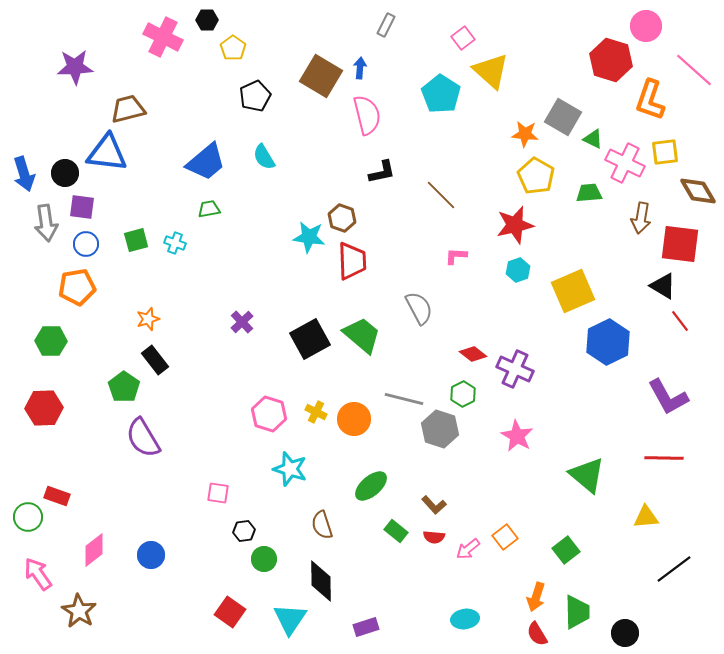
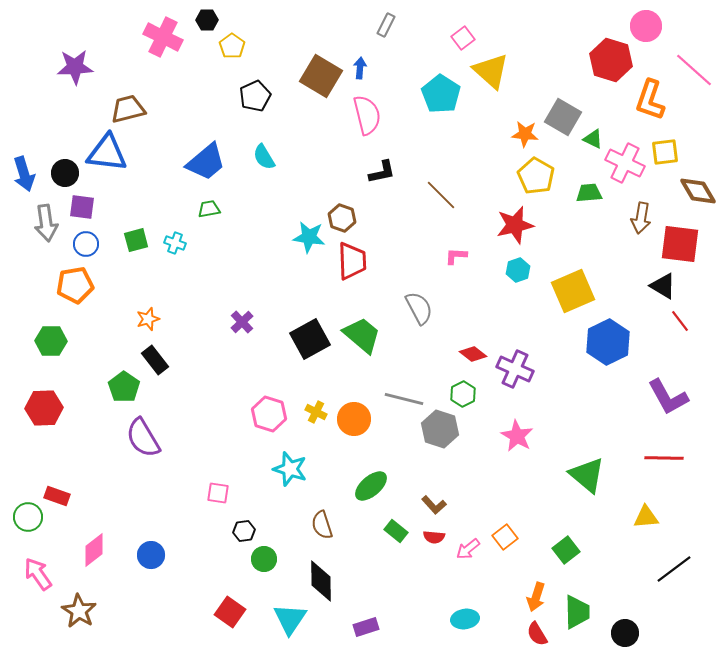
yellow pentagon at (233, 48): moved 1 px left, 2 px up
orange pentagon at (77, 287): moved 2 px left, 2 px up
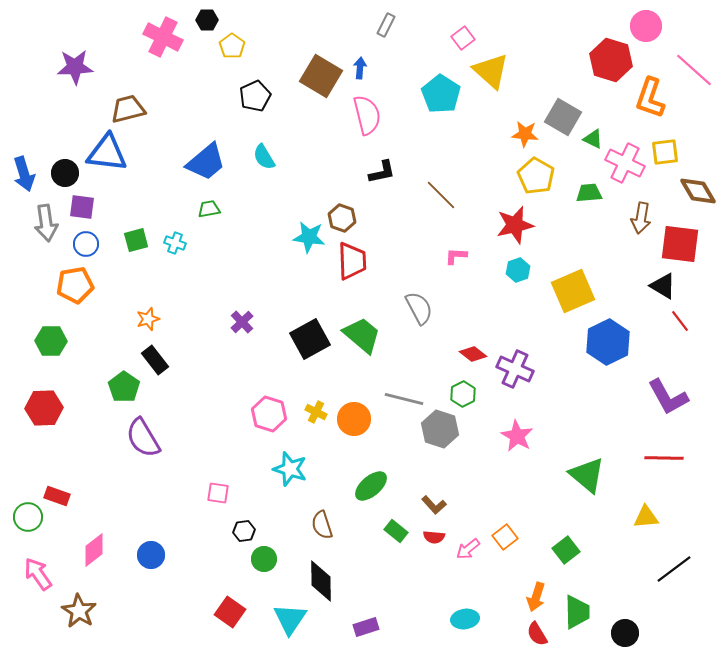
orange L-shape at (650, 100): moved 2 px up
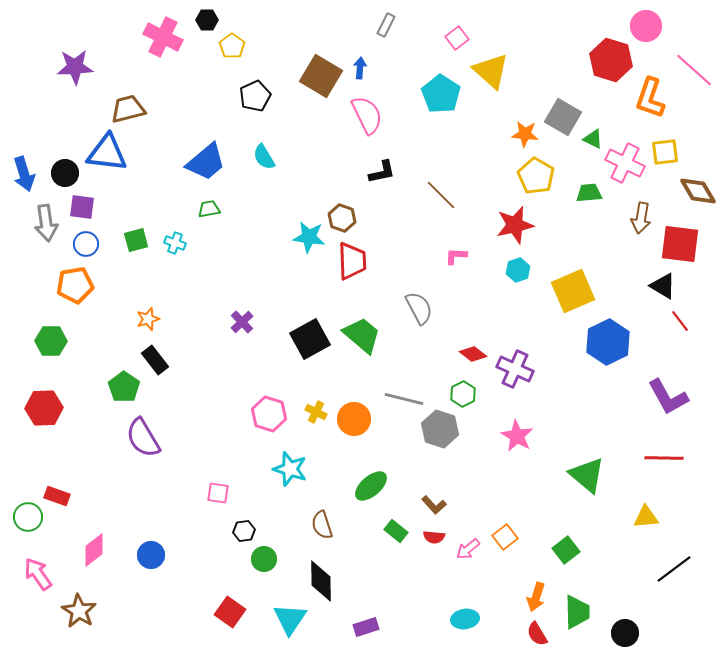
pink square at (463, 38): moved 6 px left
pink semicircle at (367, 115): rotated 12 degrees counterclockwise
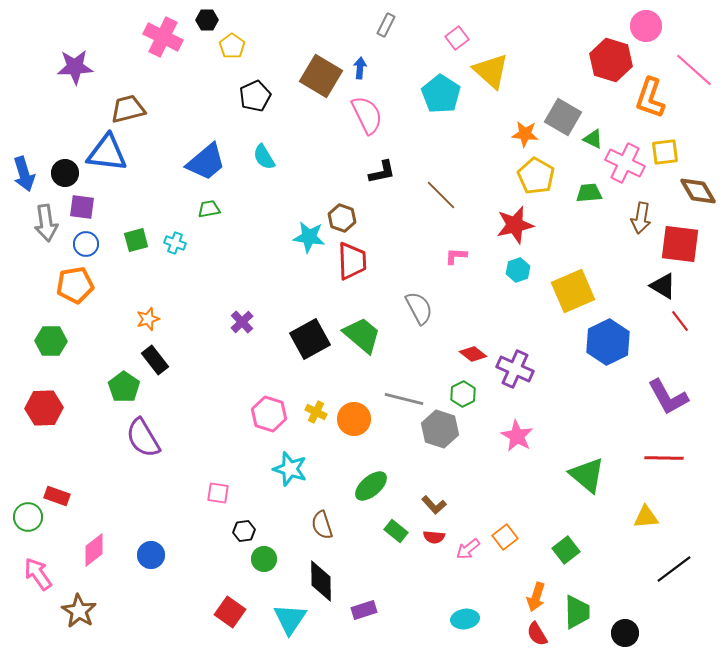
purple rectangle at (366, 627): moved 2 px left, 17 px up
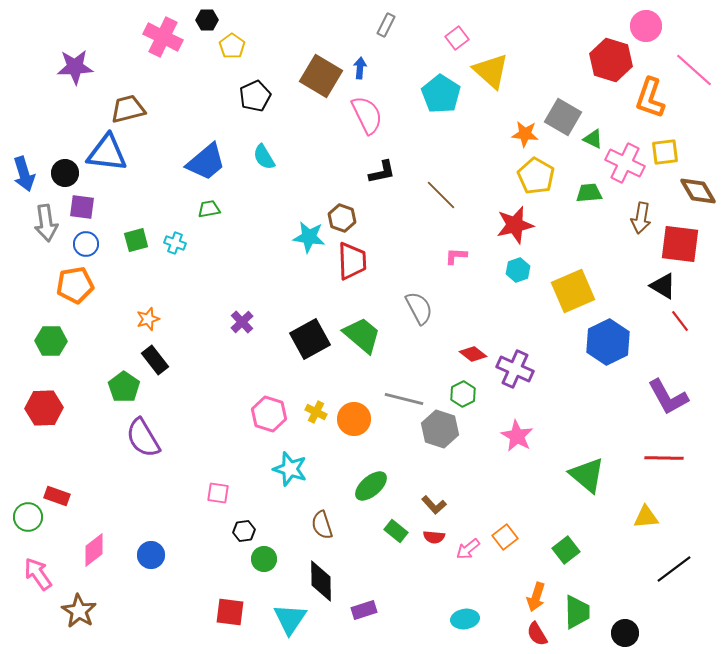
red square at (230, 612): rotated 28 degrees counterclockwise
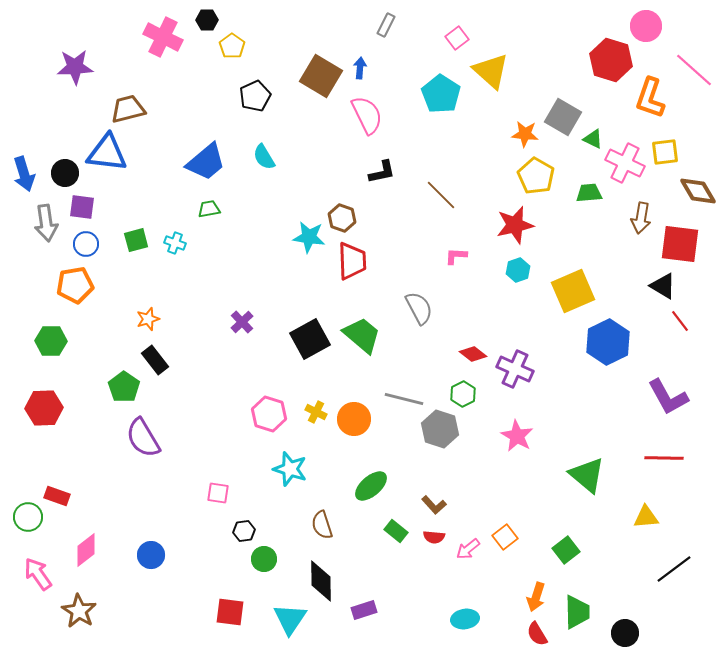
pink diamond at (94, 550): moved 8 px left
